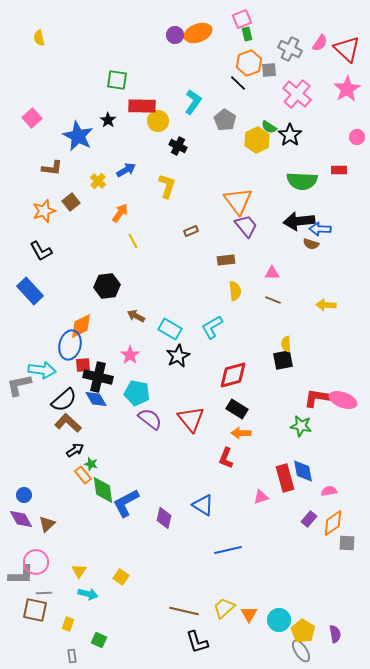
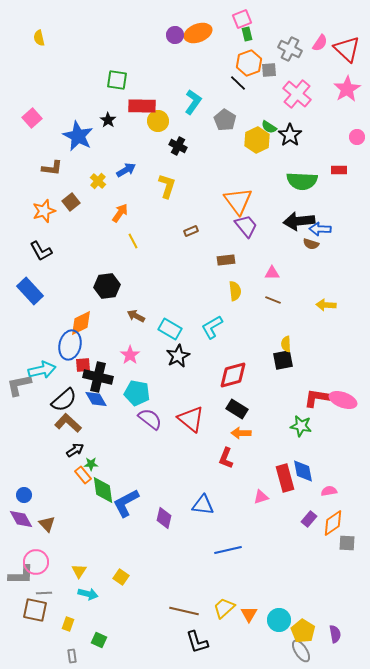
orange diamond at (81, 326): moved 3 px up
cyan arrow at (42, 370): rotated 20 degrees counterclockwise
red triangle at (191, 419): rotated 12 degrees counterclockwise
green star at (91, 464): rotated 16 degrees counterclockwise
blue triangle at (203, 505): rotated 25 degrees counterclockwise
brown triangle at (47, 524): rotated 30 degrees counterclockwise
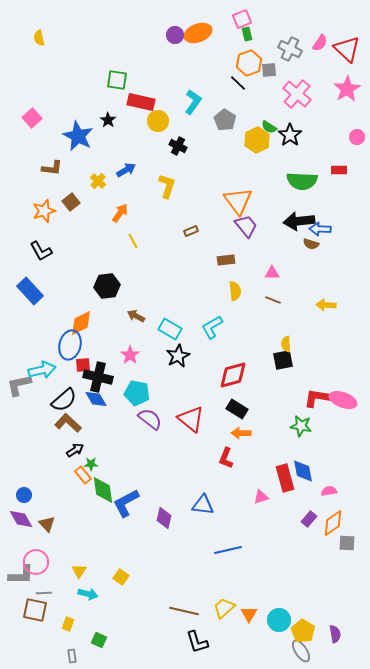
red rectangle at (142, 106): moved 1 px left, 4 px up; rotated 12 degrees clockwise
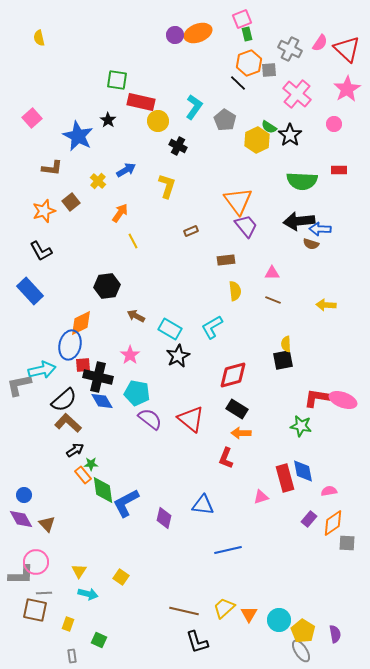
cyan L-shape at (193, 102): moved 1 px right, 5 px down
pink circle at (357, 137): moved 23 px left, 13 px up
blue diamond at (96, 399): moved 6 px right, 2 px down
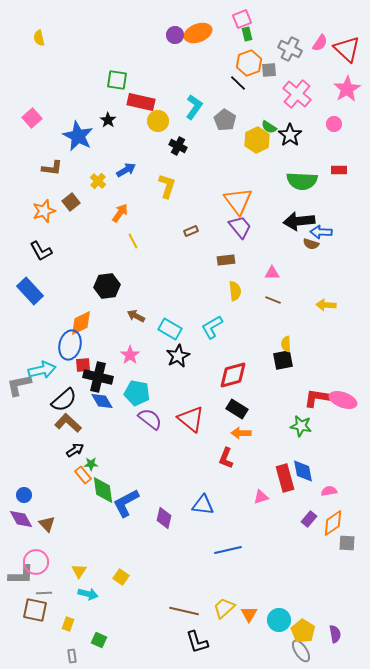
purple trapezoid at (246, 226): moved 6 px left, 1 px down
blue arrow at (320, 229): moved 1 px right, 3 px down
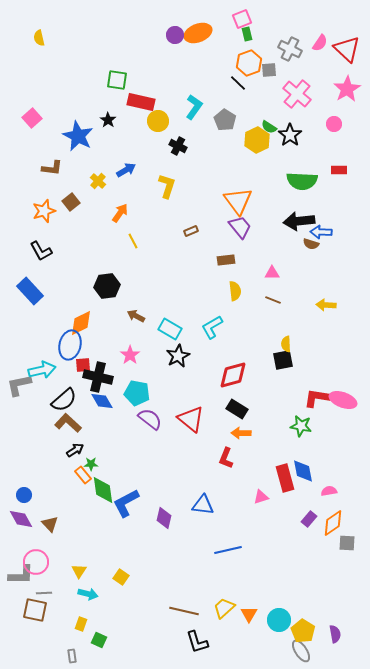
brown triangle at (47, 524): moved 3 px right
yellow rectangle at (68, 624): moved 13 px right
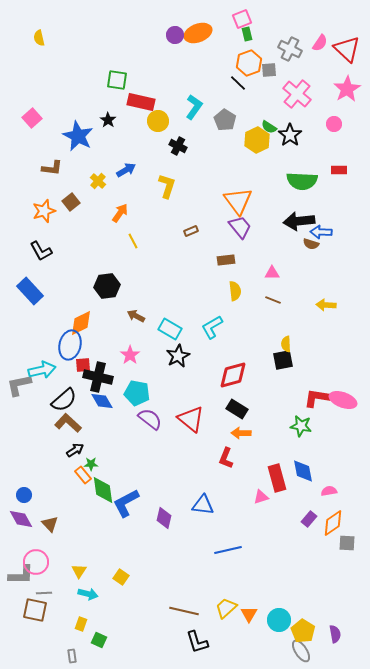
red rectangle at (285, 478): moved 8 px left
yellow trapezoid at (224, 608): moved 2 px right
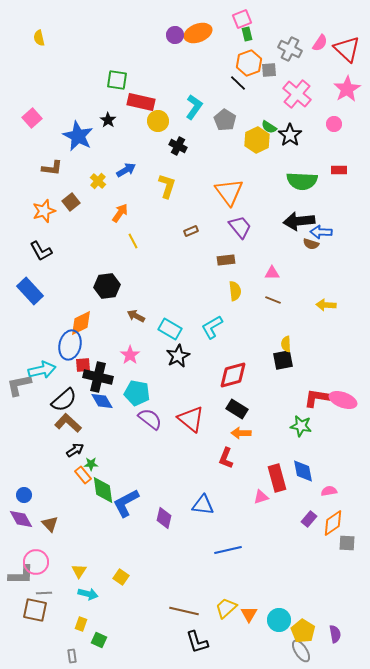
orange triangle at (238, 201): moved 9 px left, 9 px up
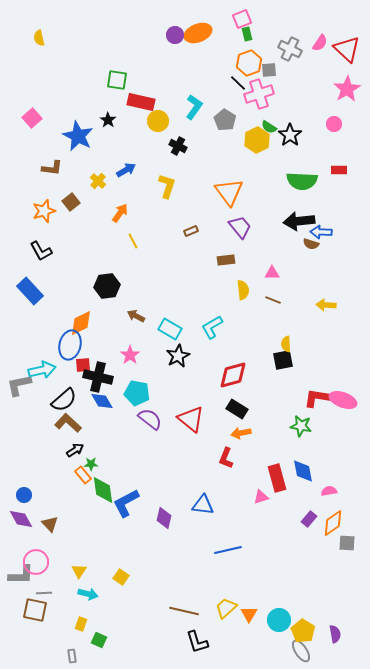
pink cross at (297, 94): moved 38 px left; rotated 32 degrees clockwise
yellow semicircle at (235, 291): moved 8 px right, 1 px up
orange arrow at (241, 433): rotated 12 degrees counterclockwise
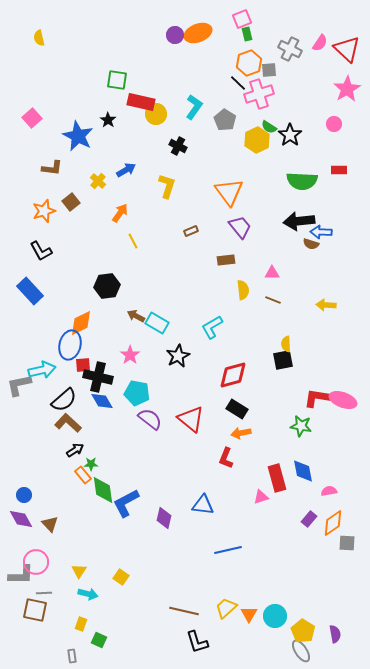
yellow circle at (158, 121): moved 2 px left, 7 px up
cyan rectangle at (170, 329): moved 13 px left, 6 px up
cyan circle at (279, 620): moved 4 px left, 4 px up
